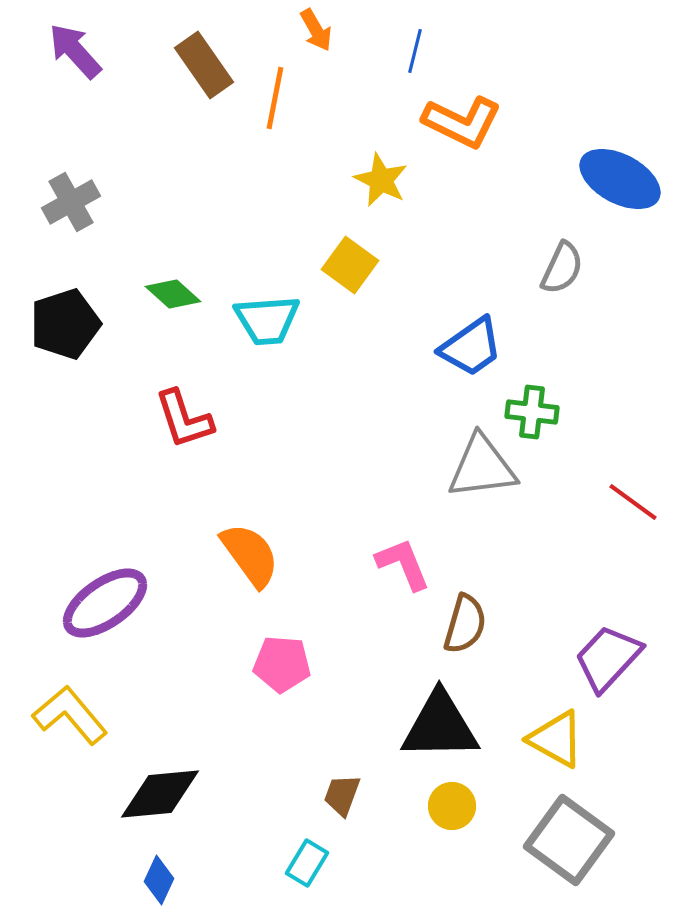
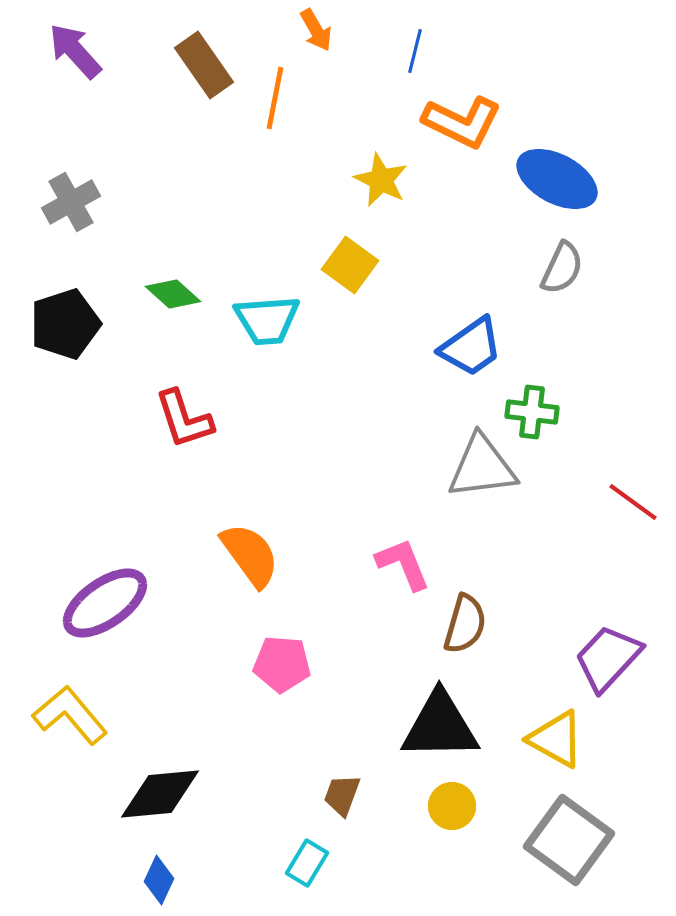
blue ellipse: moved 63 px left
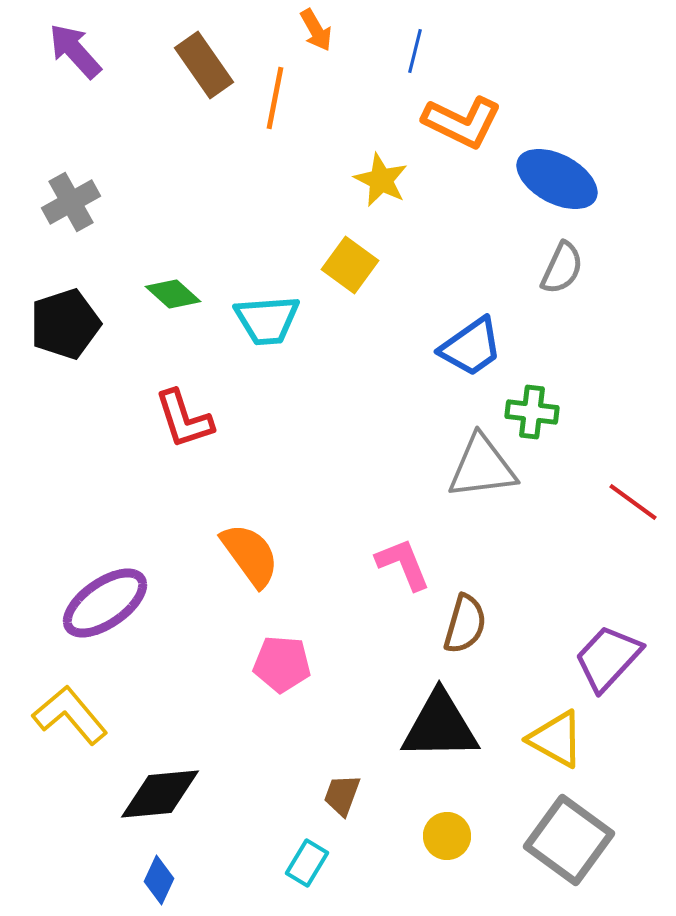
yellow circle: moved 5 px left, 30 px down
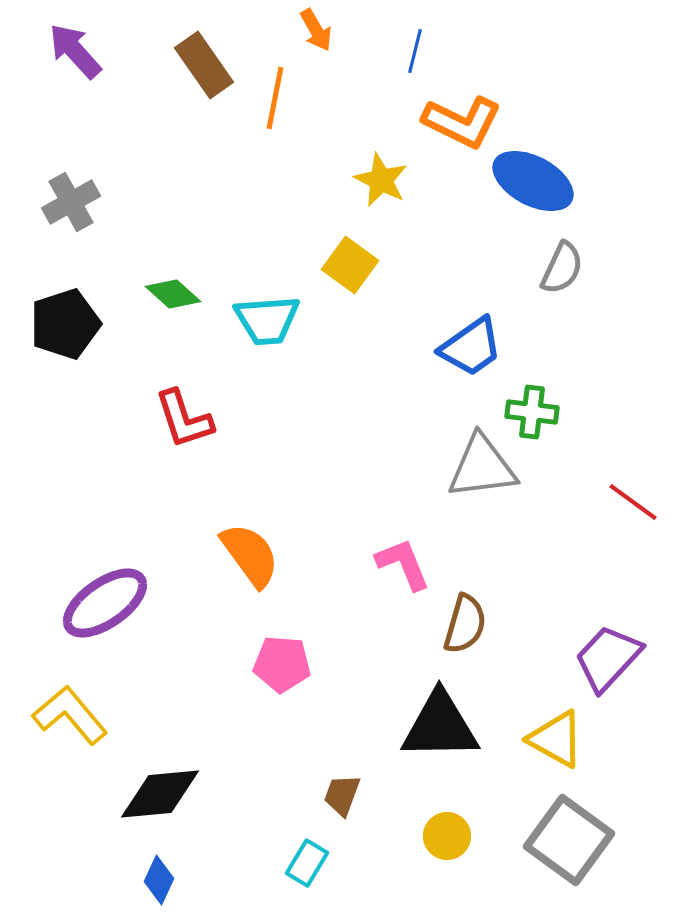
blue ellipse: moved 24 px left, 2 px down
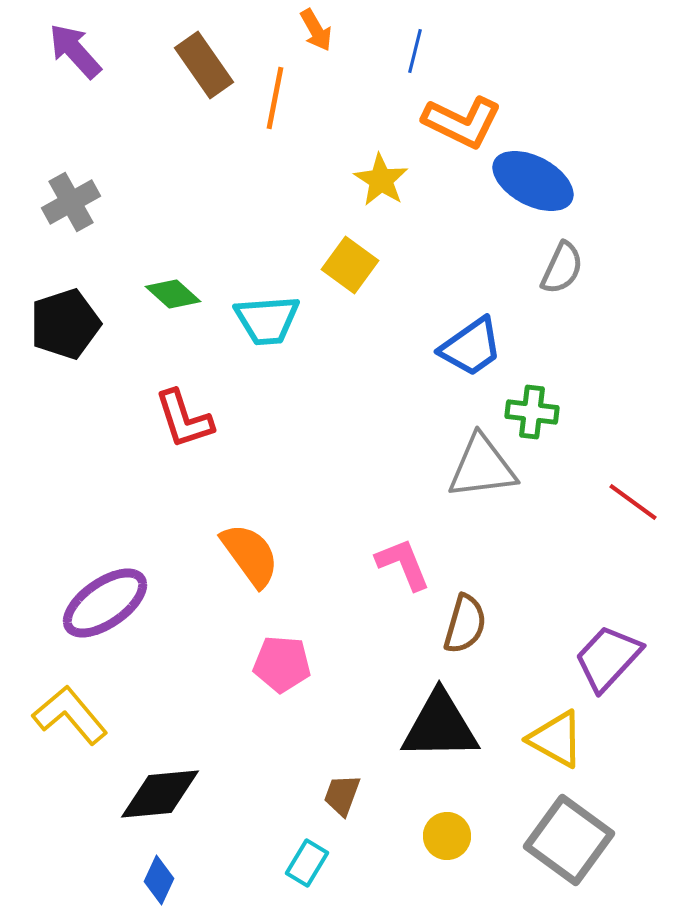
yellow star: rotated 6 degrees clockwise
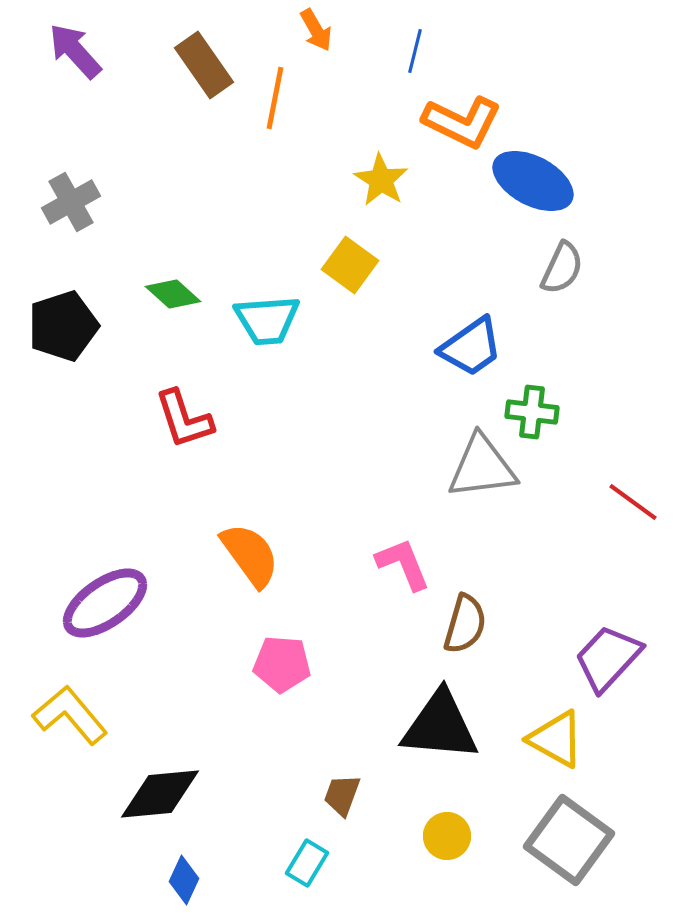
black pentagon: moved 2 px left, 2 px down
black triangle: rotated 6 degrees clockwise
blue diamond: moved 25 px right
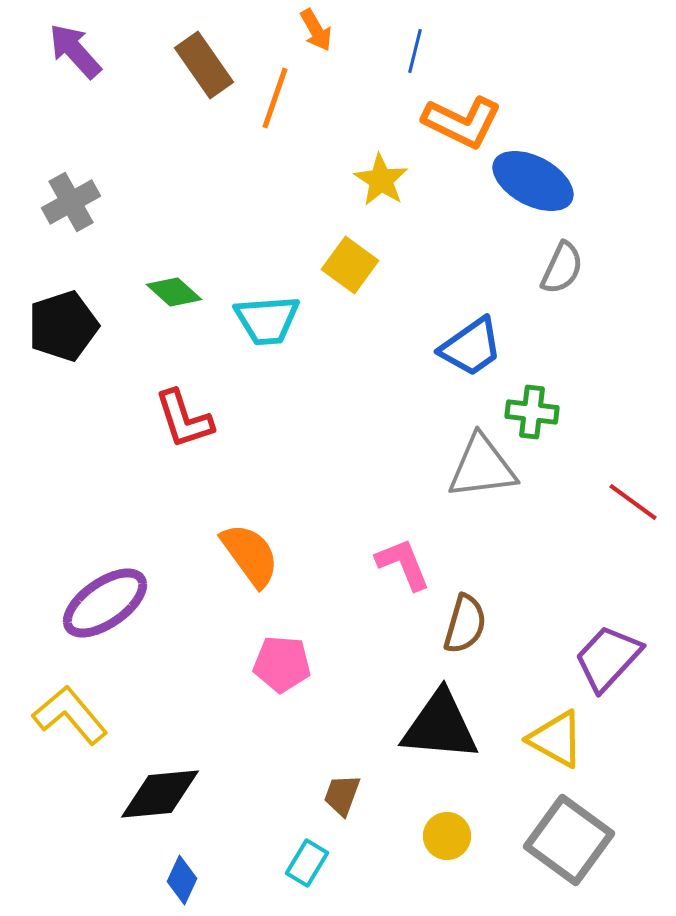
orange line: rotated 8 degrees clockwise
green diamond: moved 1 px right, 2 px up
blue diamond: moved 2 px left
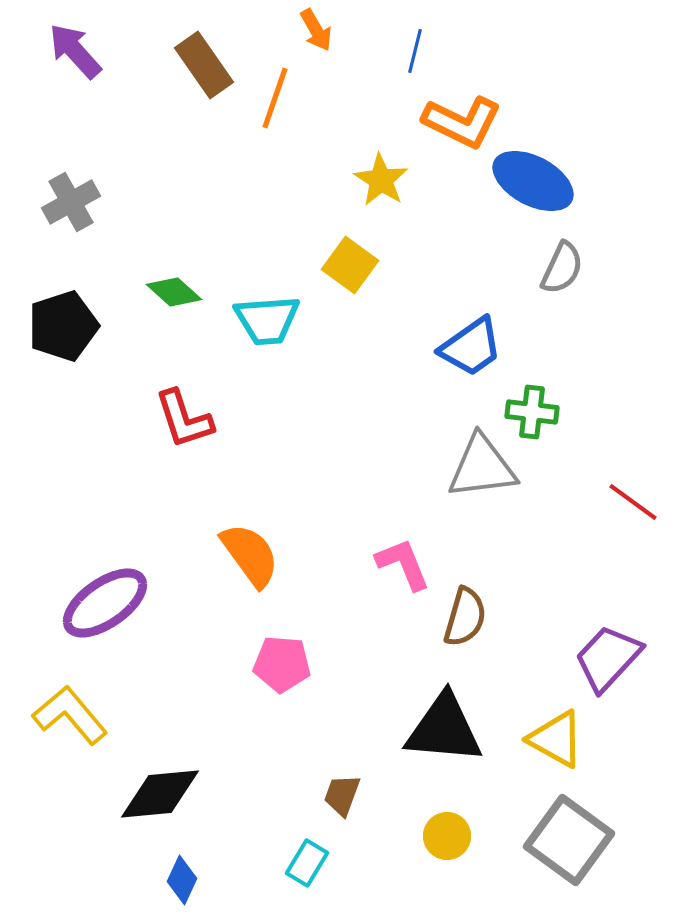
brown semicircle: moved 7 px up
black triangle: moved 4 px right, 3 px down
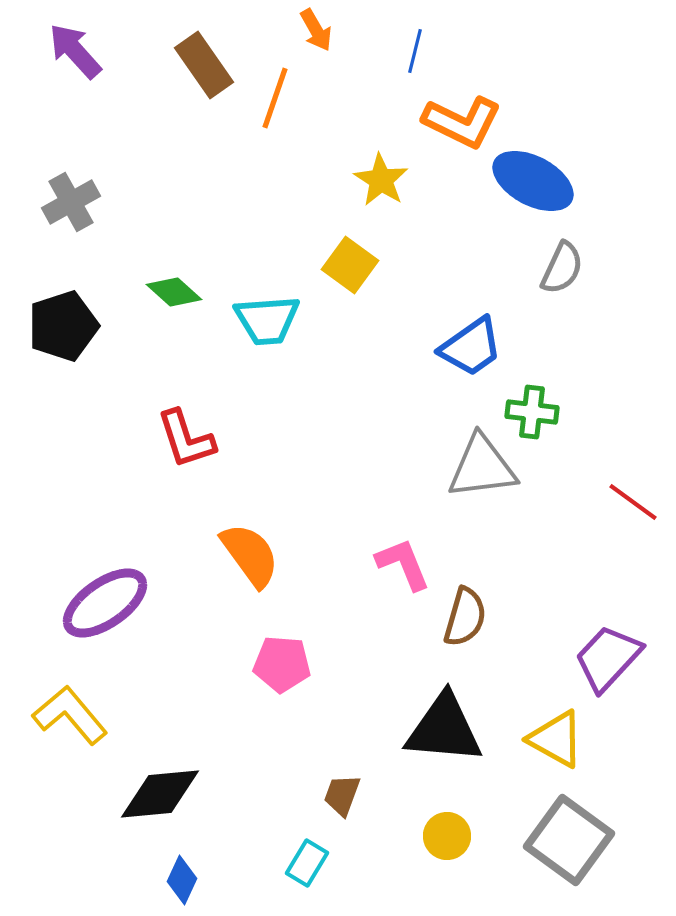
red L-shape: moved 2 px right, 20 px down
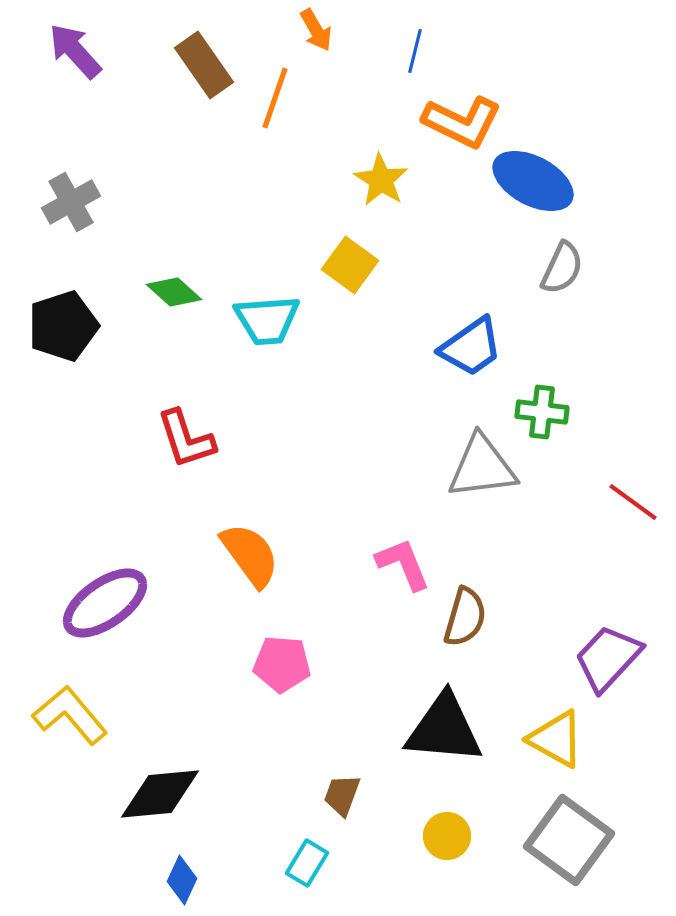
green cross: moved 10 px right
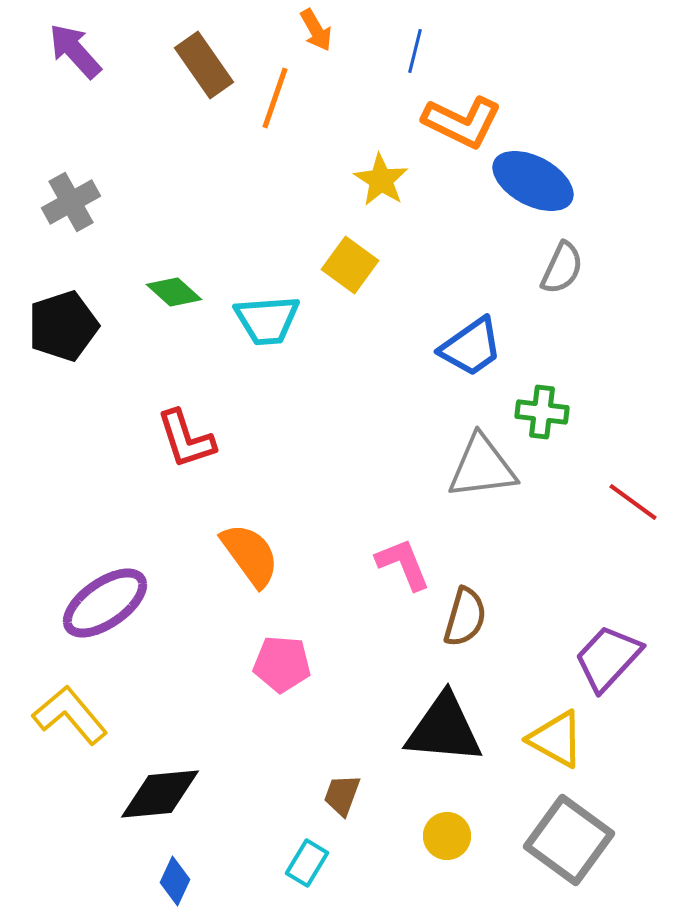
blue diamond: moved 7 px left, 1 px down
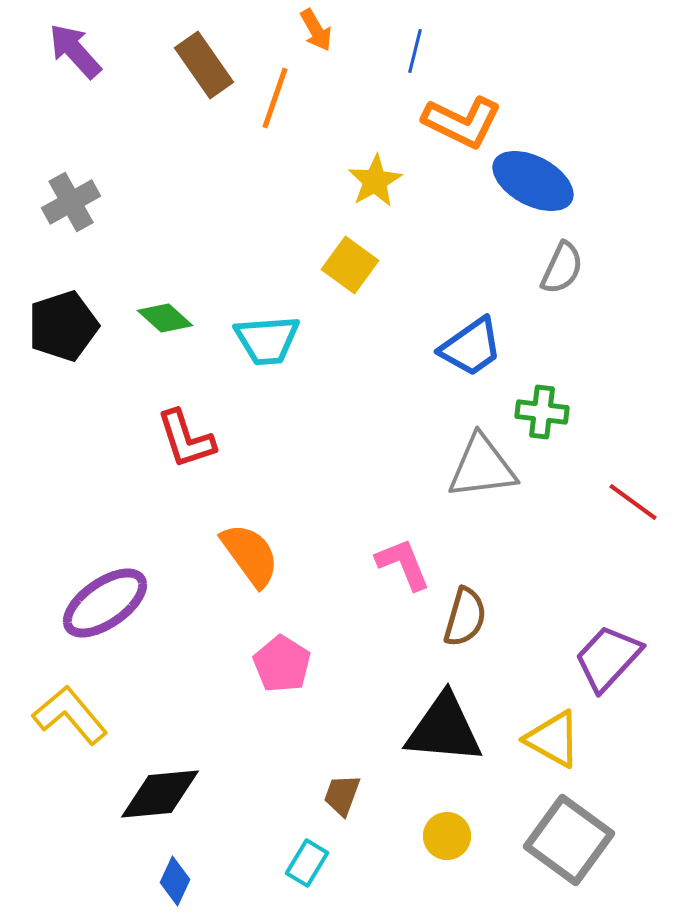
yellow star: moved 6 px left, 1 px down; rotated 10 degrees clockwise
green diamond: moved 9 px left, 26 px down
cyan trapezoid: moved 20 px down
pink pentagon: rotated 28 degrees clockwise
yellow triangle: moved 3 px left
